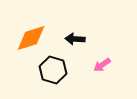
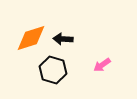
black arrow: moved 12 px left
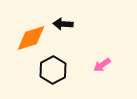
black arrow: moved 15 px up
black hexagon: rotated 16 degrees clockwise
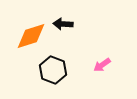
orange diamond: moved 2 px up
black hexagon: rotated 12 degrees counterclockwise
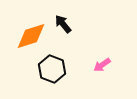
black arrow: rotated 48 degrees clockwise
black hexagon: moved 1 px left, 1 px up
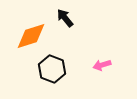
black arrow: moved 2 px right, 6 px up
pink arrow: rotated 18 degrees clockwise
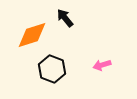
orange diamond: moved 1 px right, 1 px up
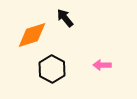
pink arrow: rotated 18 degrees clockwise
black hexagon: rotated 8 degrees clockwise
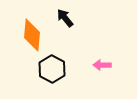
orange diamond: rotated 68 degrees counterclockwise
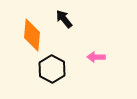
black arrow: moved 1 px left, 1 px down
pink arrow: moved 6 px left, 8 px up
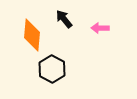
pink arrow: moved 4 px right, 29 px up
